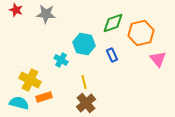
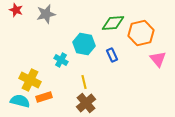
gray star: rotated 18 degrees counterclockwise
green diamond: rotated 15 degrees clockwise
cyan semicircle: moved 1 px right, 2 px up
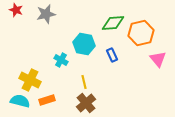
orange rectangle: moved 3 px right, 3 px down
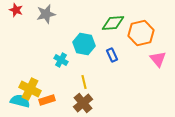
yellow cross: moved 9 px down
brown cross: moved 3 px left
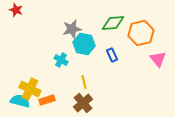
gray star: moved 26 px right, 15 px down
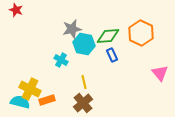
green diamond: moved 5 px left, 13 px down
orange hexagon: rotated 20 degrees counterclockwise
pink triangle: moved 2 px right, 14 px down
cyan semicircle: moved 1 px down
